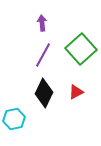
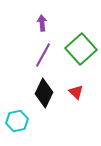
red triangle: rotated 49 degrees counterclockwise
cyan hexagon: moved 3 px right, 2 px down
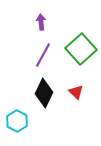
purple arrow: moved 1 px left, 1 px up
cyan hexagon: rotated 20 degrees counterclockwise
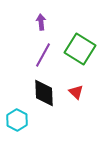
green square: moved 1 px left; rotated 16 degrees counterclockwise
black diamond: rotated 28 degrees counterclockwise
cyan hexagon: moved 1 px up
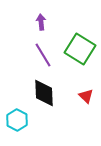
purple line: rotated 60 degrees counterclockwise
red triangle: moved 10 px right, 4 px down
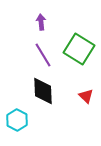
green square: moved 1 px left
black diamond: moved 1 px left, 2 px up
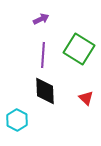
purple arrow: moved 3 px up; rotated 70 degrees clockwise
purple line: rotated 35 degrees clockwise
black diamond: moved 2 px right
red triangle: moved 2 px down
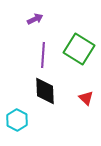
purple arrow: moved 6 px left
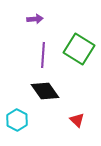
purple arrow: rotated 21 degrees clockwise
black diamond: rotated 32 degrees counterclockwise
red triangle: moved 9 px left, 22 px down
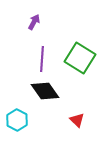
purple arrow: moved 1 px left, 3 px down; rotated 56 degrees counterclockwise
green square: moved 1 px right, 9 px down
purple line: moved 1 px left, 4 px down
